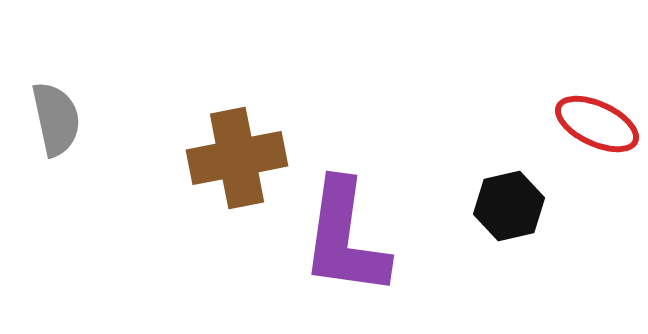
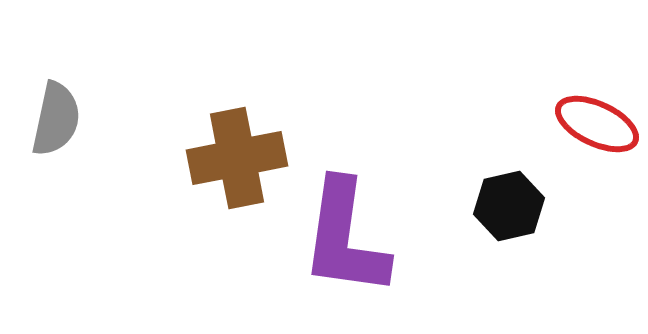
gray semicircle: rotated 24 degrees clockwise
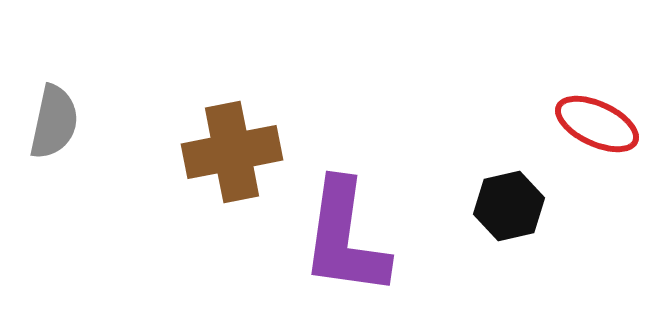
gray semicircle: moved 2 px left, 3 px down
brown cross: moved 5 px left, 6 px up
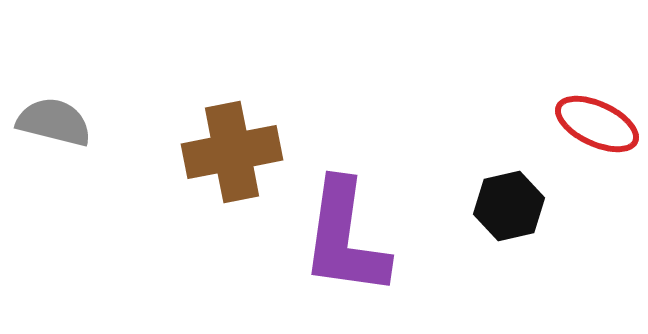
gray semicircle: rotated 88 degrees counterclockwise
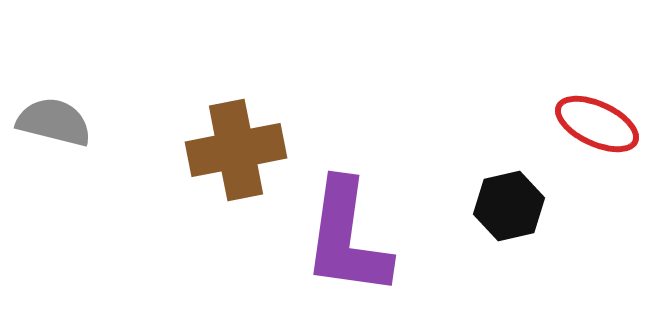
brown cross: moved 4 px right, 2 px up
purple L-shape: moved 2 px right
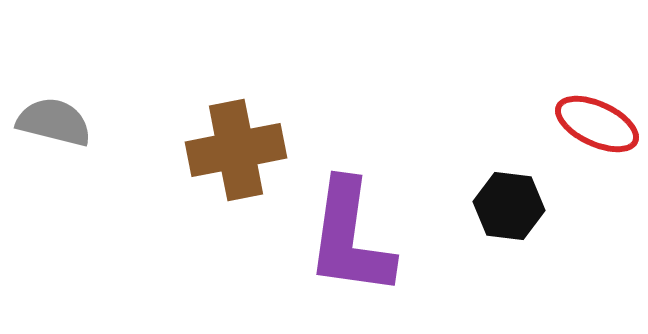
black hexagon: rotated 20 degrees clockwise
purple L-shape: moved 3 px right
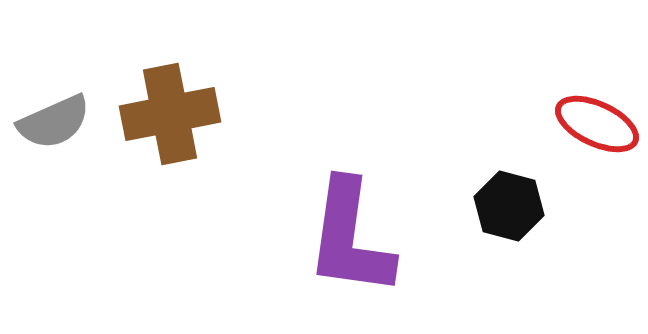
gray semicircle: rotated 142 degrees clockwise
brown cross: moved 66 px left, 36 px up
black hexagon: rotated 8 degrees clockwise
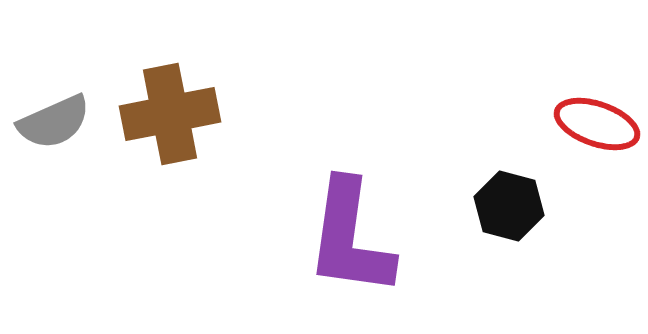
red ellipse: rotated 6 degrees counterclockwise
